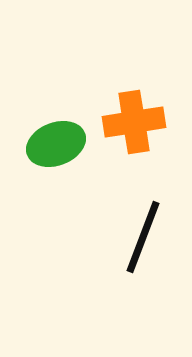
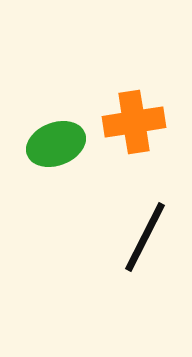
black line: moved 2 px right; rotated 6 degrees clockwise
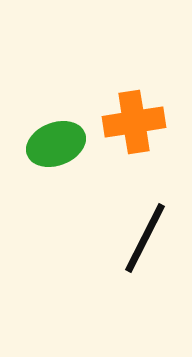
black line: moved 1 px down
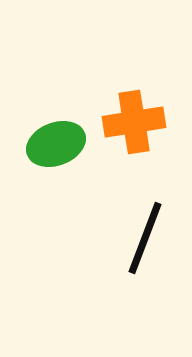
black line: rotated 6 degrees counterclockwise
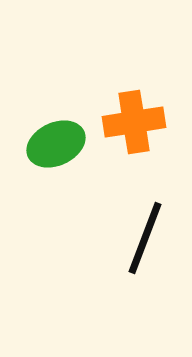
green ellipse: rotated 4 degrees counterclockwise
